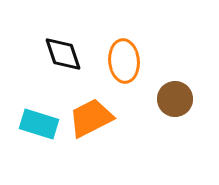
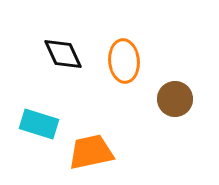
black diamond: rotated 6 degrees counterclockwise
orange trapezoid: moved 34 px down; rotated 15 degrees clockwise
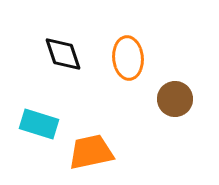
black diamond: rotated 6 degrees clockwise
orange ellipse: moved 4 px right, 3 px up
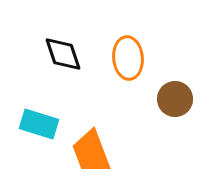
orange trapezoid: rotated 99 degrees counterclockwise
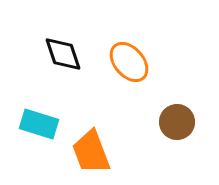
orange ellipse: moved 1 px right, 4 px down; rotated 36 degrees counterclockwise
brown circle: moved 2 px right, 23 px down
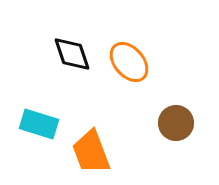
black diamond: moved 9 px right
brown circle: moved 1 px left, 1 px down
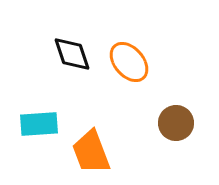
cyan rectangle: rotated 21 degrees counterclockwise
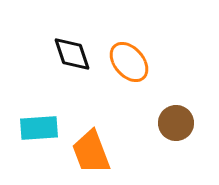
cyan rectangle: moved 4 px down
